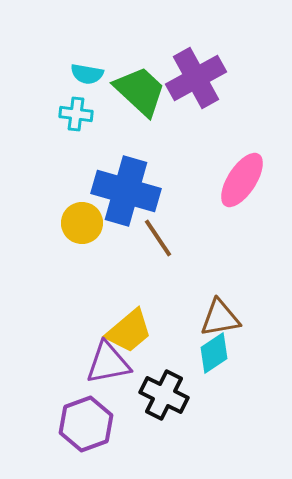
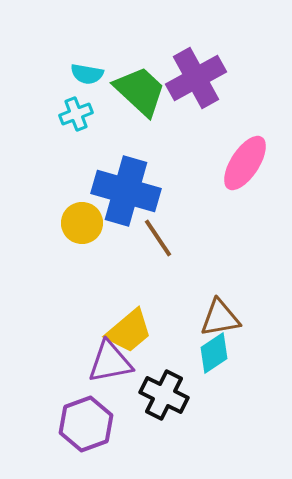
cyan cross: rotated 28 degrees counterclockwise
pink ellipse: moved 3 px right, 17 px up
purple triangle: moved 2 px right, 1 px up
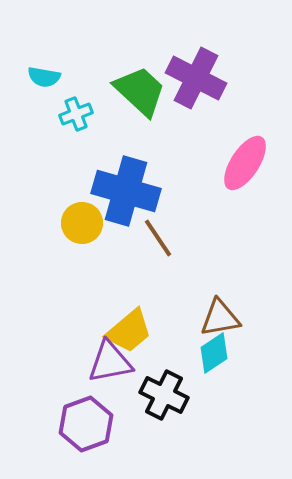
cyan semicircle: moved 43 px left, 3 px down
purple cross: rotated 34 degrees counterclockwise
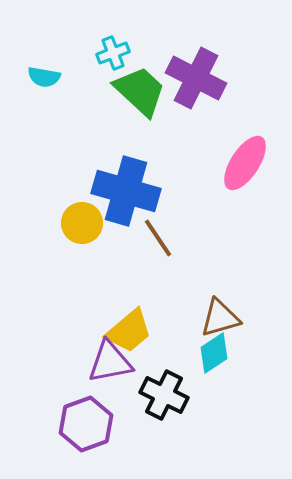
cyan cross: moved 37 px right, 61 px up
brown triangle: rotated 6 degrees counterclockwise
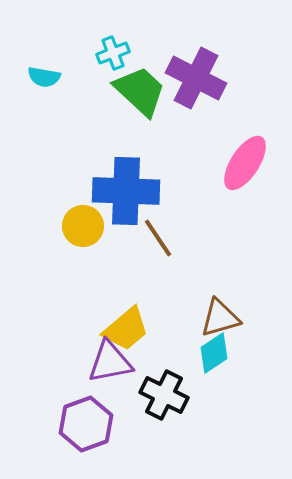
blue cross: rotated 14 degrees counterclockwise
yellow circle: moved 1 px right, 3 px down
yellow trapezoid: moved 3 px left, 2 px up
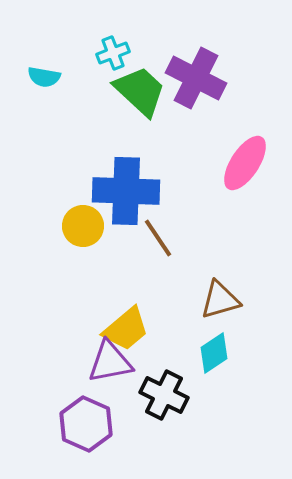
brown triangle: moved 18 px up
purple hexagon: rotated 16 degrees counterclockwise
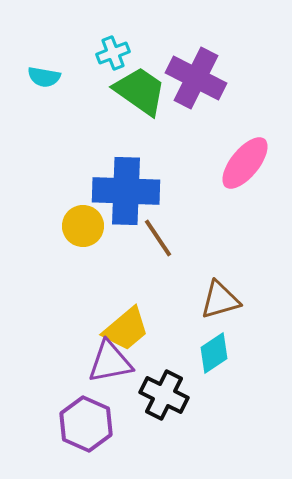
green trapezoid: rotated 8 degrees counterclockwise
pink ellipse: rotated 6 degrees clockwise
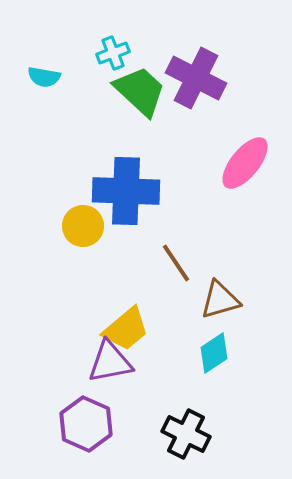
green trapezoid: rotated 8 degrees clockwise
brown line: moved 18 px right, 25 px down
black cross: moved 22 px right, 39 px down
